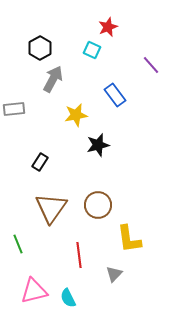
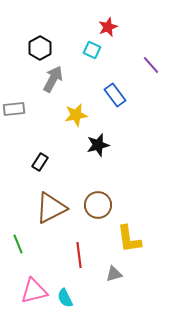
brown triangle: rotated 28 degrees clockwise
gray triangle: rotated 30 degrees clockwise
cyan semicircle: moved 3 px left
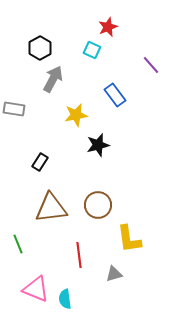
gray rectangle: rotated 15 degrees clockwise
brown triangle: rotated 20 degrees clockwise
pink triangle: moved 2 px right, 2 px up; rotated 36 degrees clockwise
cyan semicircle: moved 1 px down; rotated 18 degrees clockwise
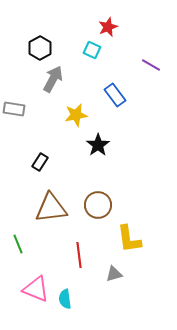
purple line: rotated 18 degrees counterclockwise
black star: rotated 20 degrees counterclockwise
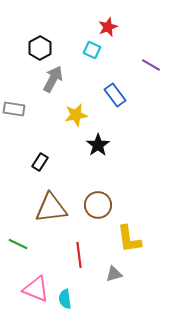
green line: rotated 42 degrees counterclockwise
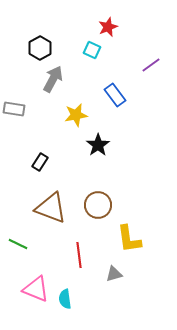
purple line: rotated 66 degrees counterclockwise
brown triangle: rotated 28 degrees clockwise
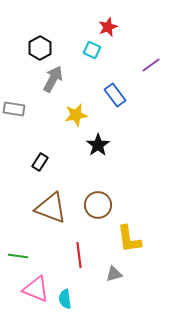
green line: moved 12 px down; rotated 18 degrees counterclockwise
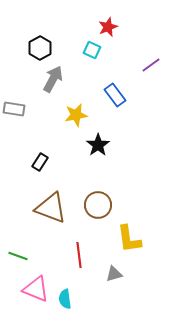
green line: rotated 12 degrees clockwise
